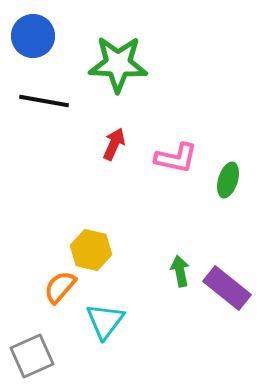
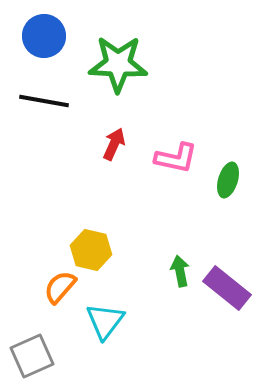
blue circle: moved 11 px right
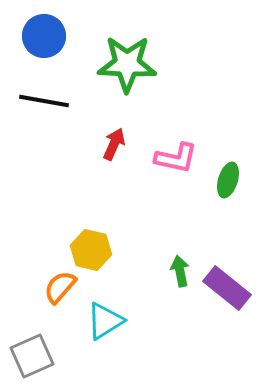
green star: moved 9 px right
cyan triangle: rotated 21 degrees clockwise
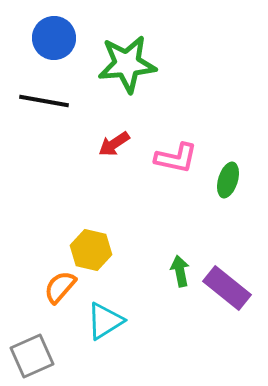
blue circle: moved 10 px right, 2 px down
green star: rotated 8 degrees counterclockwise
red arrow: rotated 148 degrees counterclockwise
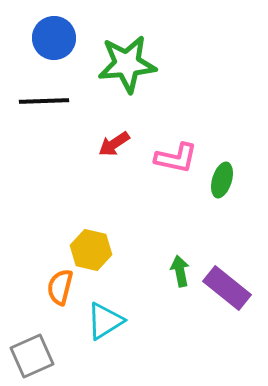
black line: rotated 12 degrees counterclockwise
green ellipse: moved 6 px left
orange semicircle: rotated 27 degrees counterclockwise
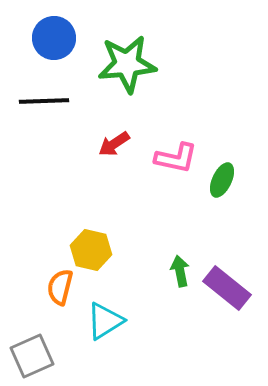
green ellipse: rotated 8 degrees clockwise
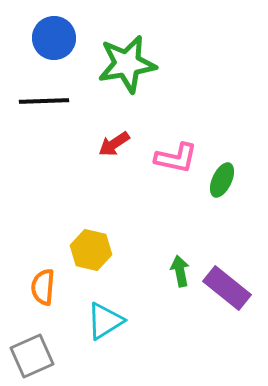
green star: rotated 4 degrees counterclockwise
orange semicircle: moved 17 px left; rotated 9 degrees counterclockwise
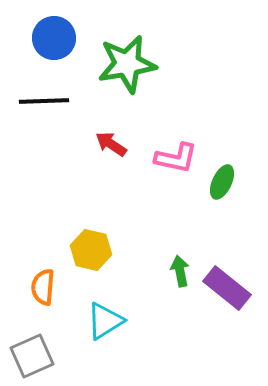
red arrow: moved 3 px left; rotated 68 degrees clockwise
green ellipse: moved 2 px down
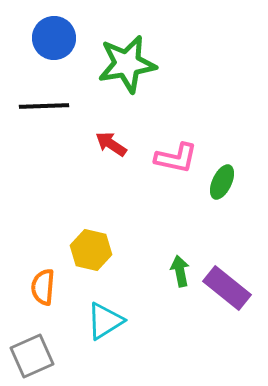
black line: moved 5 px down
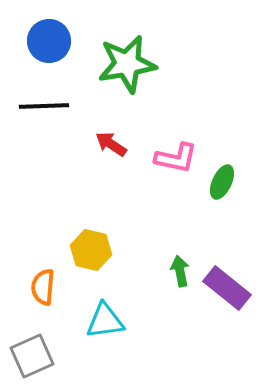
blue circle: moved 5 px left, 3 px down
cyan triangle: rotated 24 degrees clockwise
